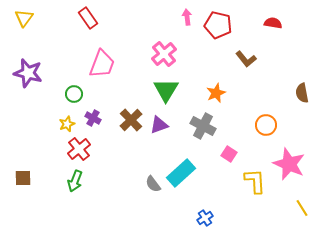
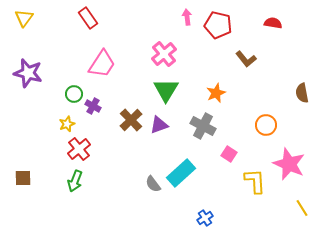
pink trapezoid: rotated 12 degrees clockwise
purple cross: moved 12 px up
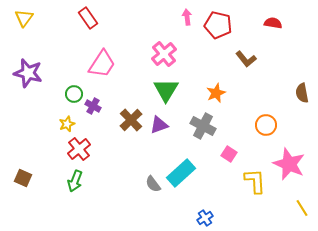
brown square: rotated 24 degrees clockwise
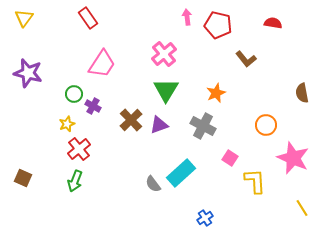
pink square: moved 1 px right, 4 px down
pink star: moved 4 px right, 6 px up
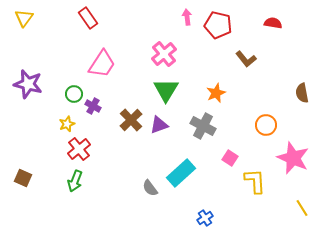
purple star: moved 11 px down
gray semicircle: moved 3 px left, 4 px down
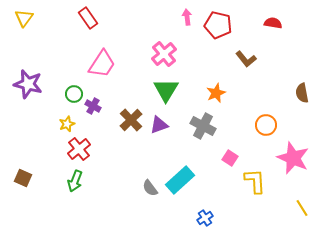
cyan rectangle: moved 1 px left, 7 px down
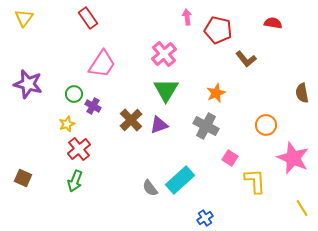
red pentagon: moved 5 px down
gray cross: moved 3 px right
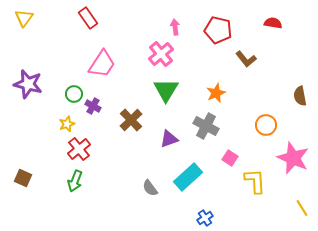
pink arrow: moved 12 px left, 10 px down
pink cross: moved 3 px left
brown semicircle: moved 2 px left, 3 px down
purple triangle: moved 10 px right, 14 px down
cyan rectangle: moved 8 px right, 3 px up
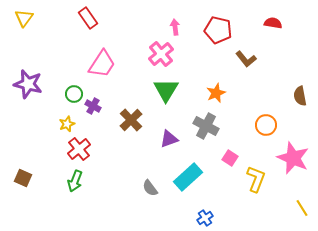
yellow L-shape: moved 1 px right, 2 px up; rotated 24 degrees clockwise
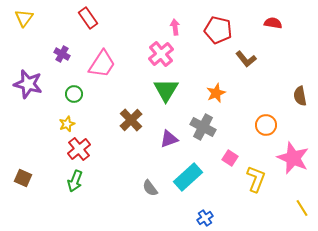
purple cross: moved 31 px left, 52 px up
gray cross: moved 3 px left, 1 px down
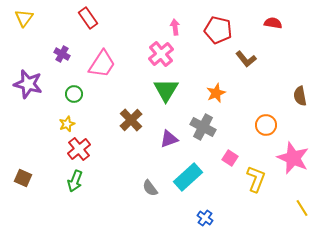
blue cross: rotated 21 degrees counterclockwise
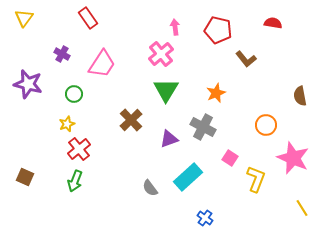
brown square: moved 2 px right, 1 px up
